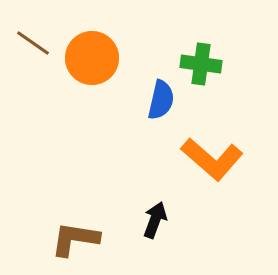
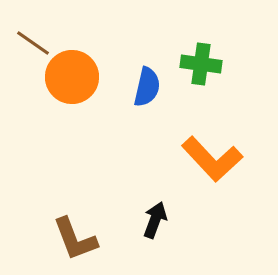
orange circle: moved 20 px left, 19 px down
blue semicircle: moved 14 px left, 13 px up
orange L-shape: rotated 6 degrees clockwise
brown L-shape: rotated 120 degrees counterclockwise
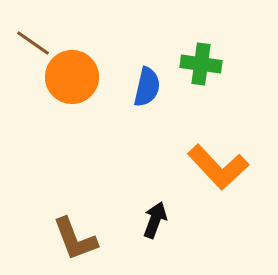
orange L-shape: moved 6 px right, 8 px down
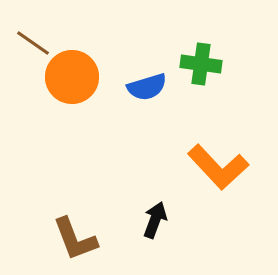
blue semicircle: rotated 60 degrees clockwise
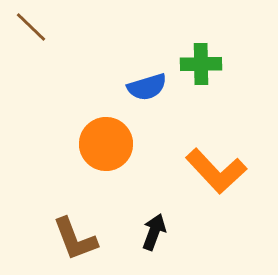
brown line: moved 2 px left, 16 px up; rotated 9 degrees clockwise
green cross: rotated 9 degrees counterclockwise
orange circle: moved 34 px right, 67 px down
orange L-shape: moved 2 px left, 4 px down
black arrow: moved 1 px left, 12 px down
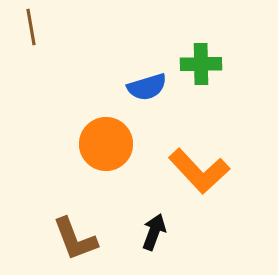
brown line: rotated 36 degrees clockwise
orange L-shape: moved 17 px left
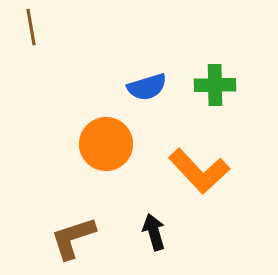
green cross: moved 14 px right, 21 px down
black arrow: rotated 36 degrees counterclockwise
brown L-shape: moved 2 px left, 1 px up; rotated 93 degrees clockwise
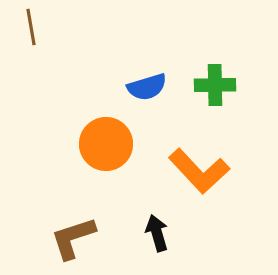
black arrow: moved 3 px right, 1 px down
